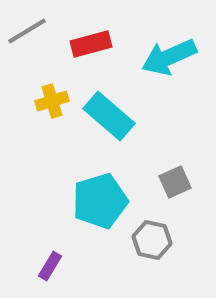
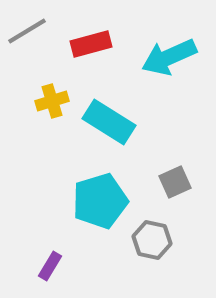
cyan rectangle: moved 6 px down; rotated 9 degrees counterclockwise
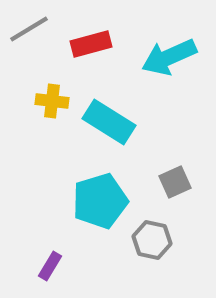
gray line: moved 2 px right, 2 px up
yellow cross: rotated 24 degrees clockwise
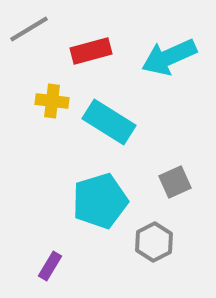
red rectangle: moved 7 px down
gray hexagon: moved 2 px right, 2 px down; rotated 21 degrees clockwise
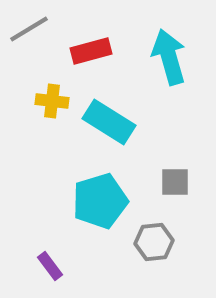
cyan arrow: rotated 98 degrees clockwise
gray square: rotated 24 degrees clockwise
gray hexagon: rotated 21 degrees clockwise
purple rectangle: rotated 68 degrees counterclockwise
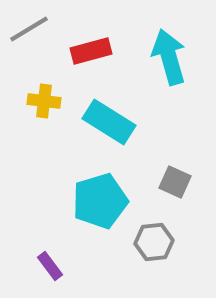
yellow cross: moved 8 px left
gray square: rotated 24 degrees clockwise
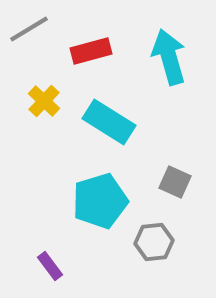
yellow cross: rotated 36 degrees clockwise
